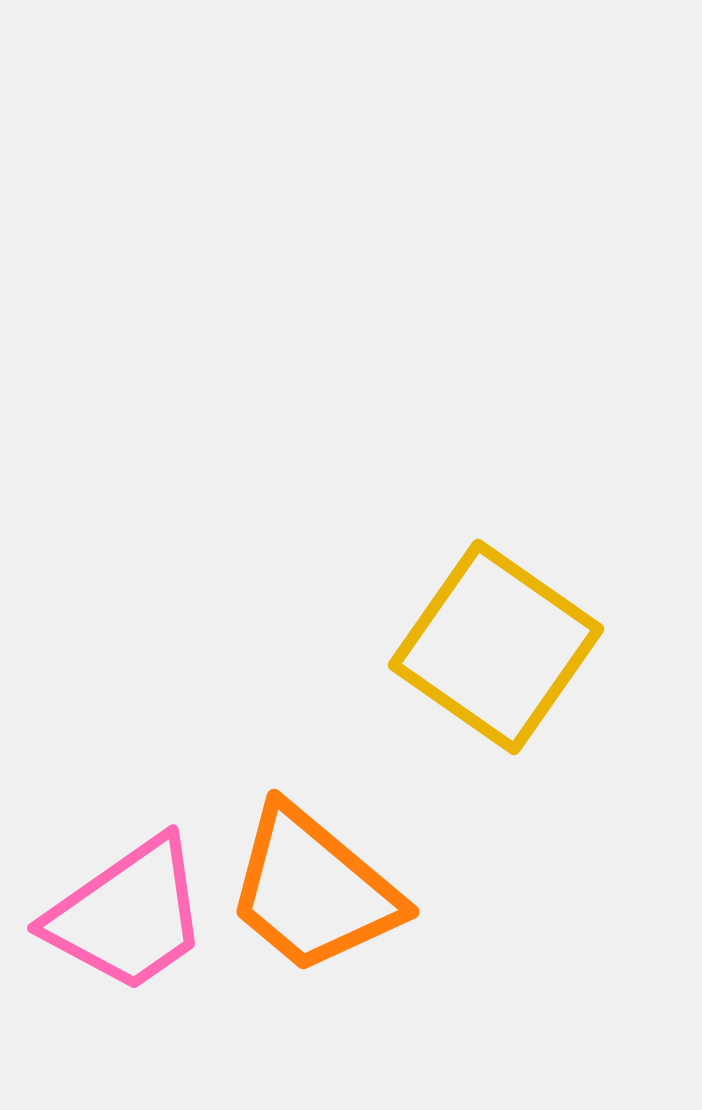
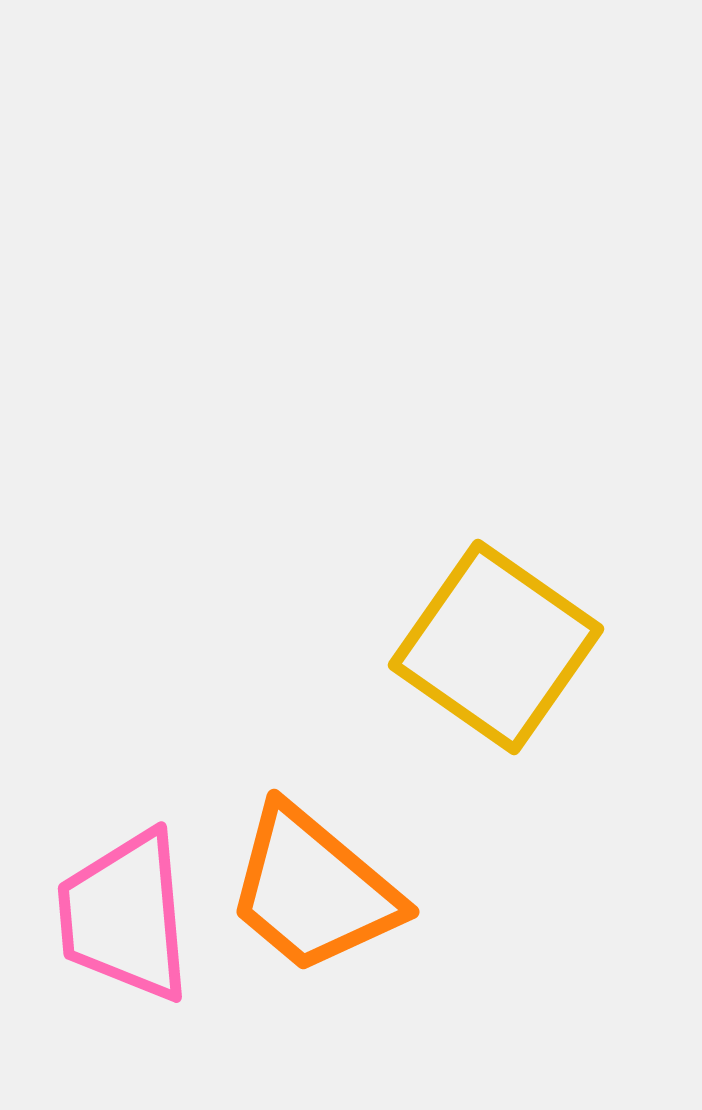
pink trapezoid: moved 3 px left, 1 px down; rotated 120 degrees clockwise
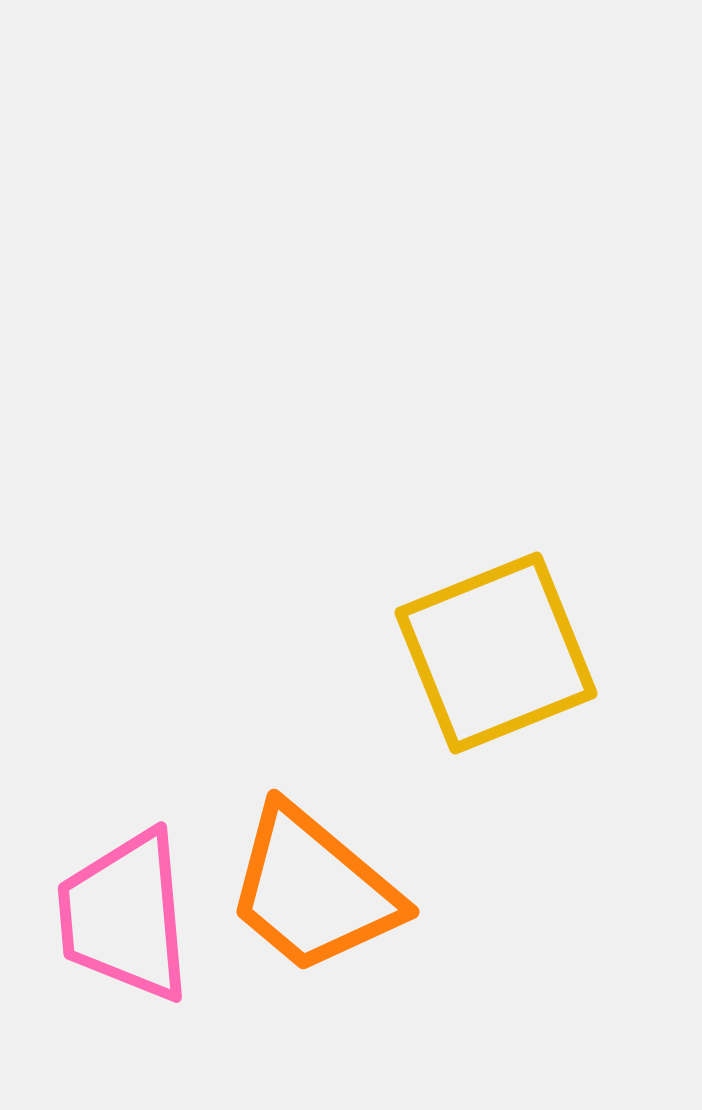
yellow square: moved 6 px down; rotated 33 degrees clockwise
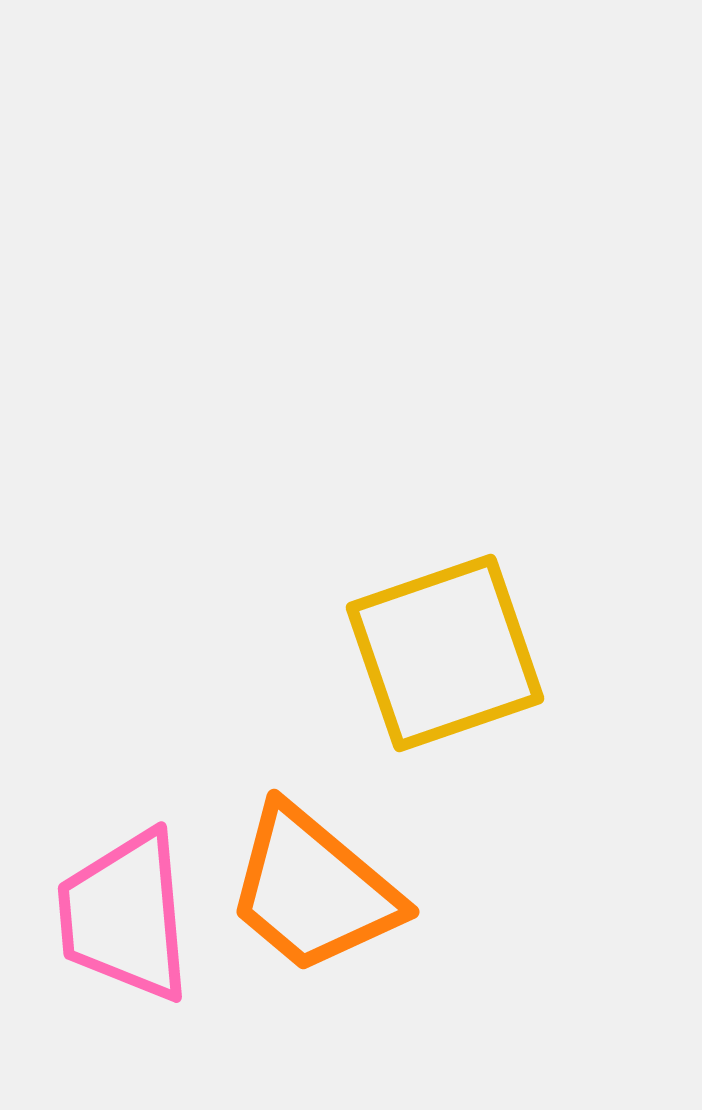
yellow square: moved 51 px left; rotated 3 degrees clockwise
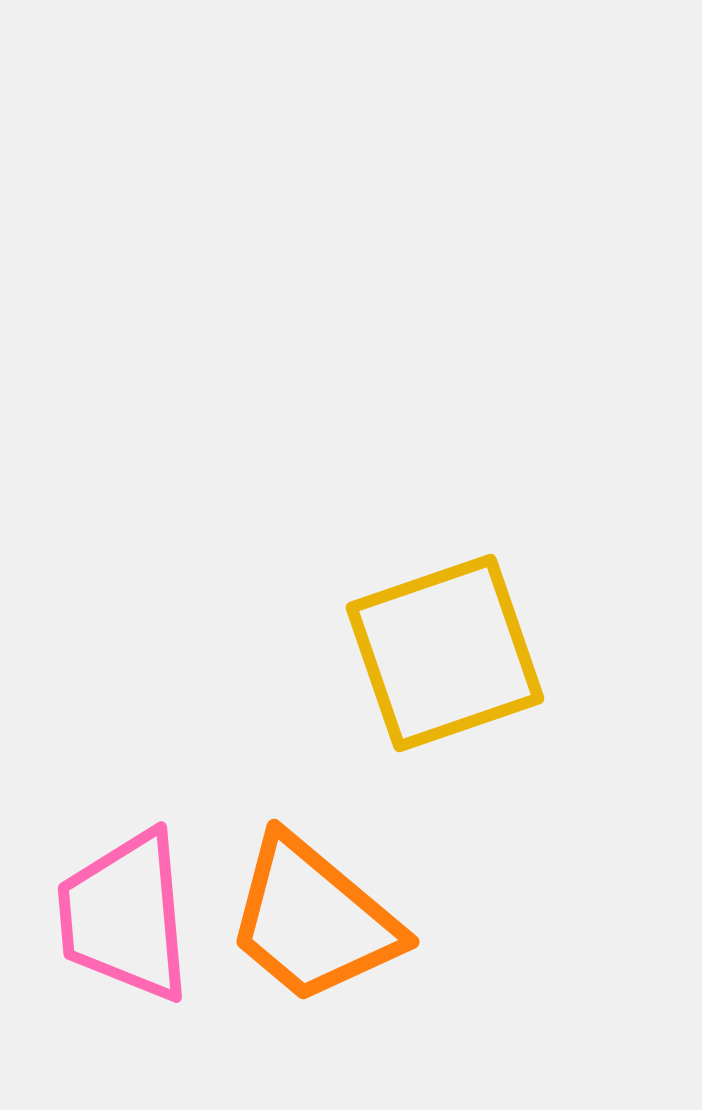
orange trapezoid: moved 30 px down
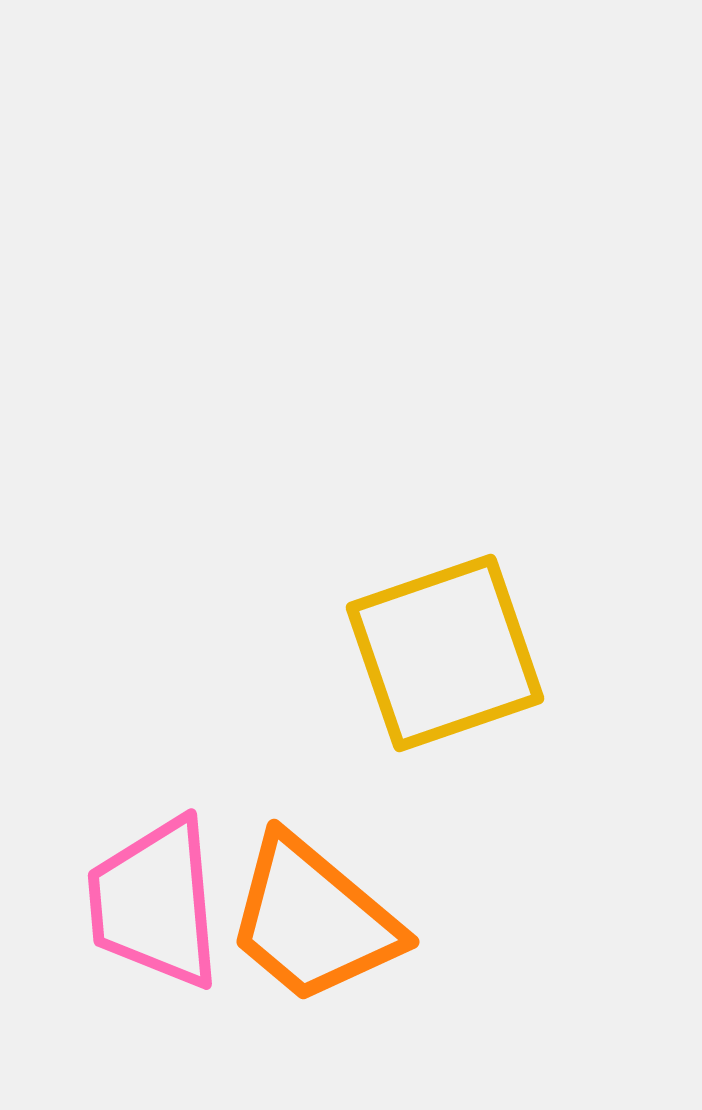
pink trapezoid: moved 30 px right, 13 px up
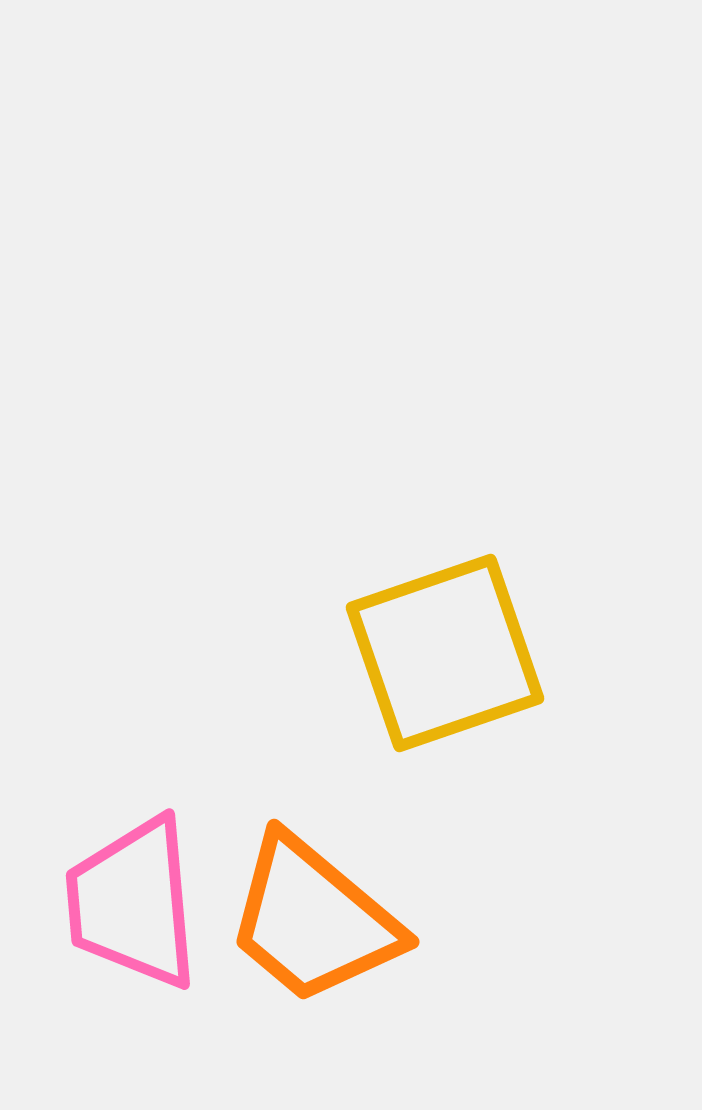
pink trapezoid: moved 22 px left
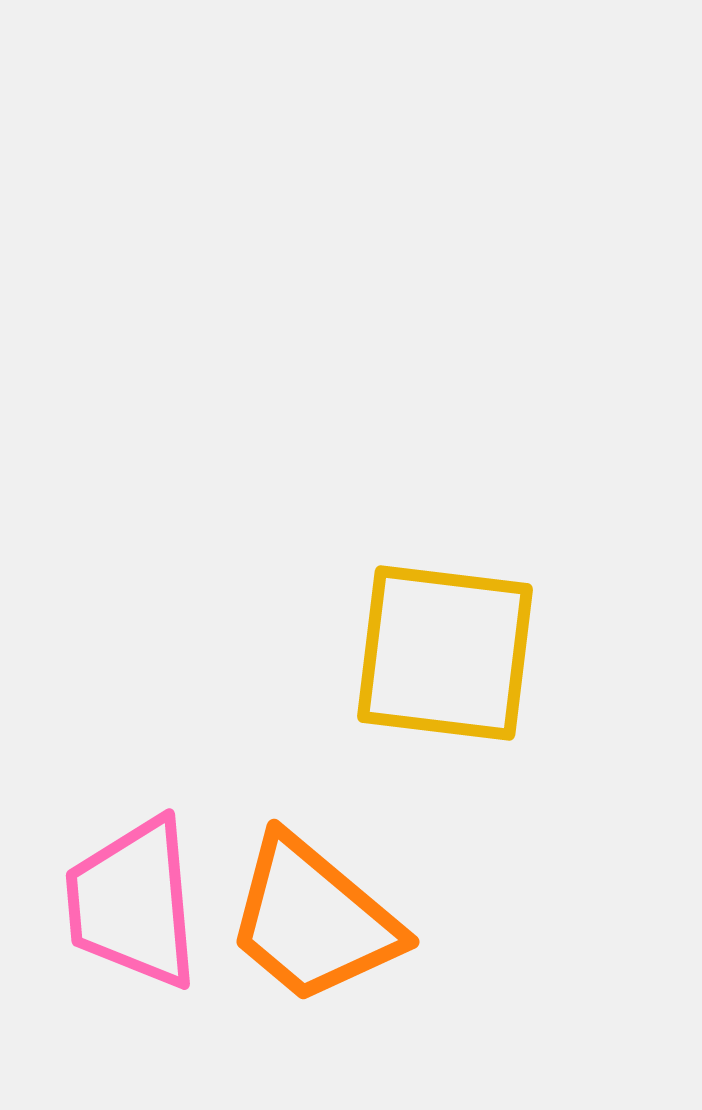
yellow square: rotated 26 degrees clockwise
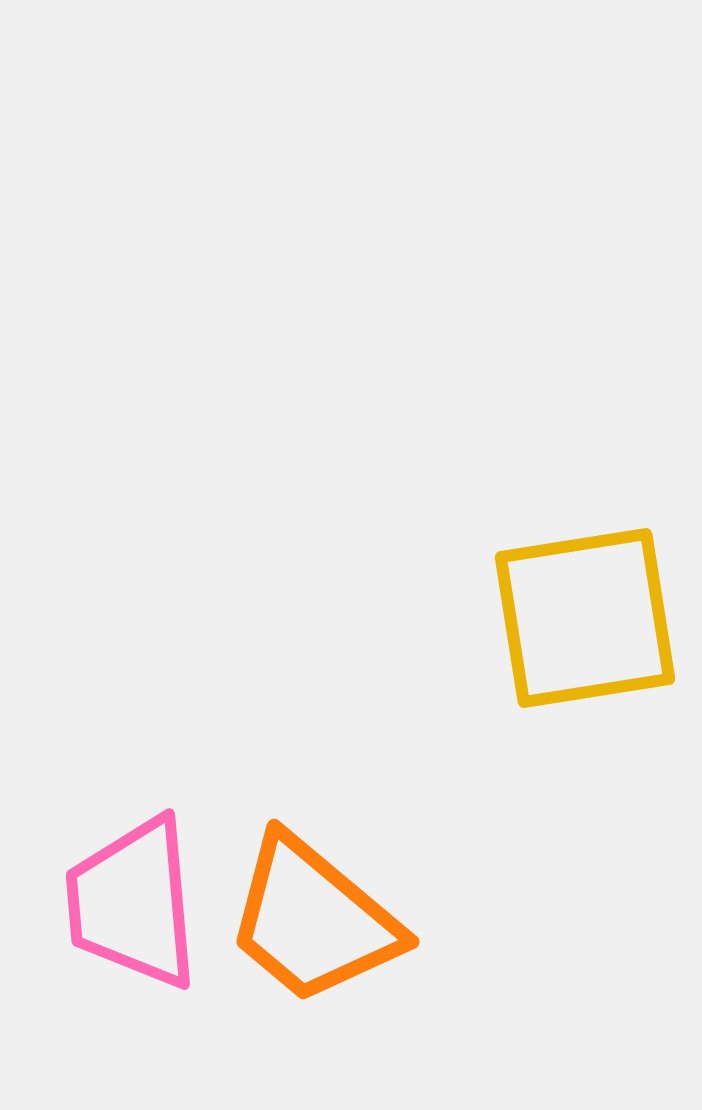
yellow square: moved 140 px right, 35 px up; rotated 16 degrees counterclockwise
